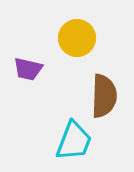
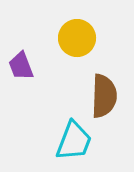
purple trapezoid: moved 7 px left, 3 px up; rotated 56 degrees clockwise
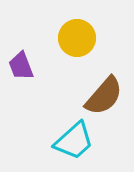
brown semicircle: rotated 39 degrees clockwise
cyan trapezoid: rotated 27 degrees clockwise
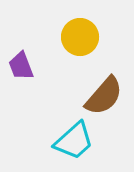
yellow circle: moved 3 px right, 1 px up
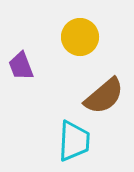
brown semicircle: rotated 9 degrees clockwise
cyan trapezoid: rotated 45 degrees counterclockwise
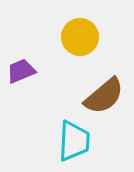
purple trapezoid: moved 5 px down; rotated 88 degrees clockwise
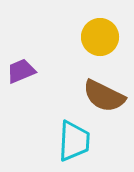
yellow circle: moved 20 px right
brown semicircle: rotated 66 degrees clockwise
